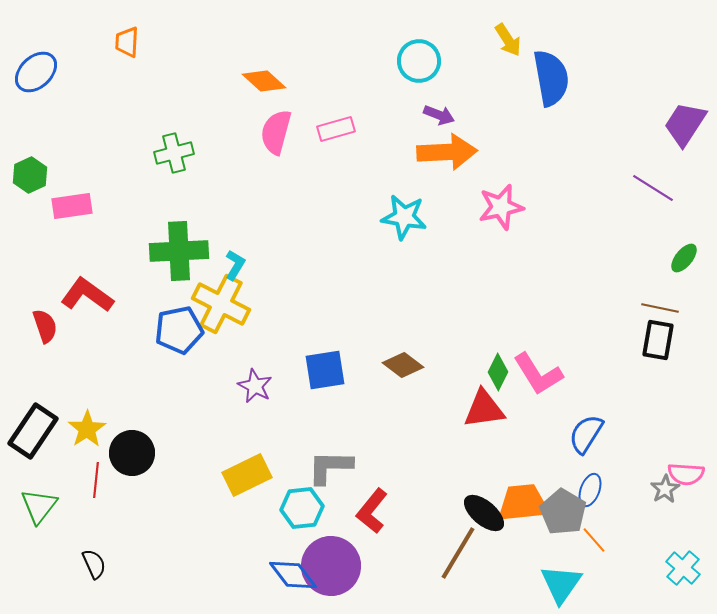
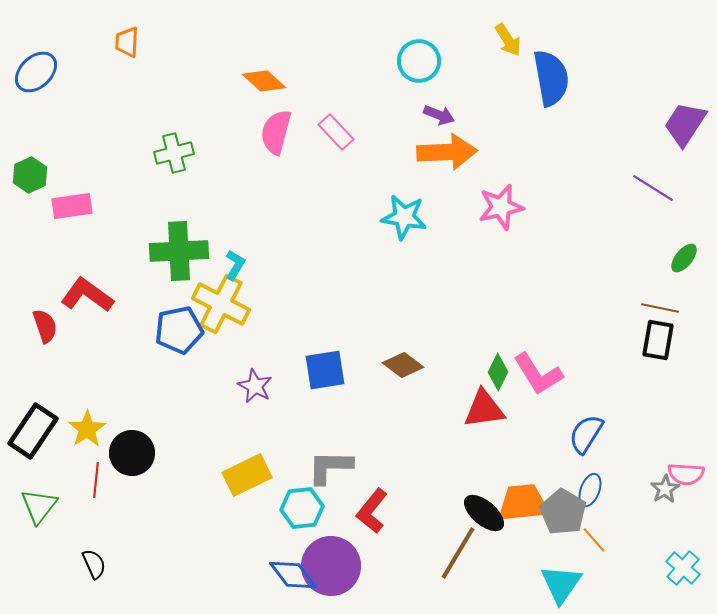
pink rectangle at (336, 129): moved 3 px down; rotated 63 degrees clockwise
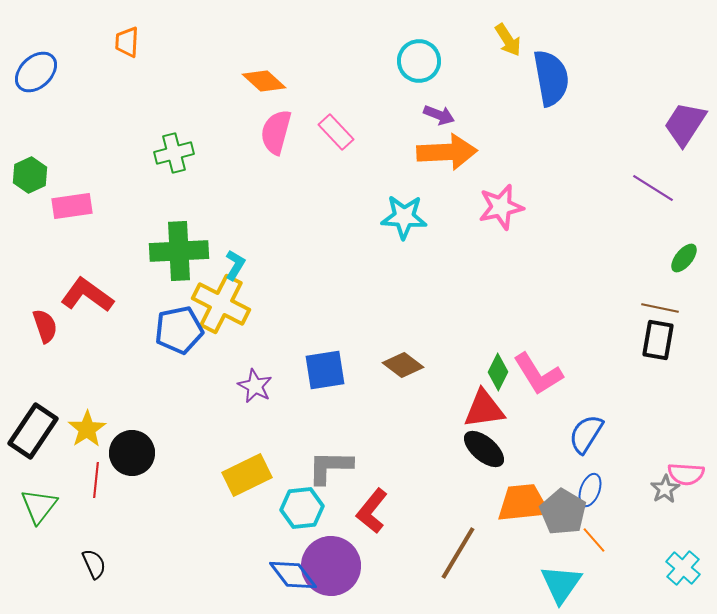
cyan star at (404, 217): rotated 6 degrees counterclockwise
black ellipse at (484, 513): moved 64 px up
